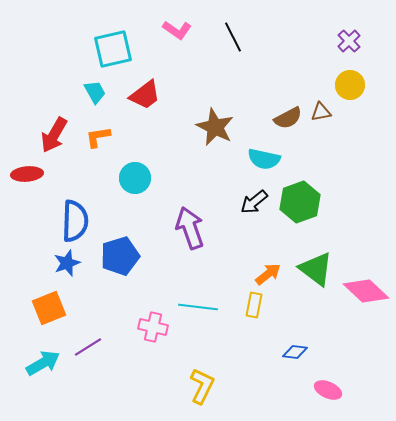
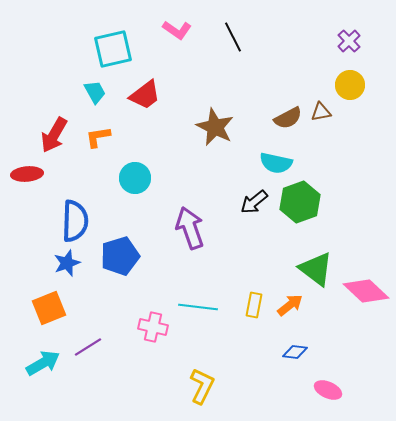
cyan semicircle: moved 12 px right, 4 px down
orange arrow: moved 22 px right, 31 px down
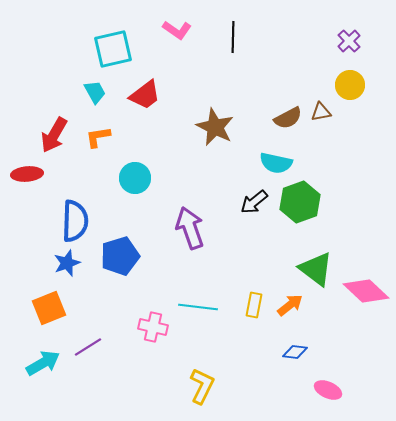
black line: rotated 28 degrees clockwise
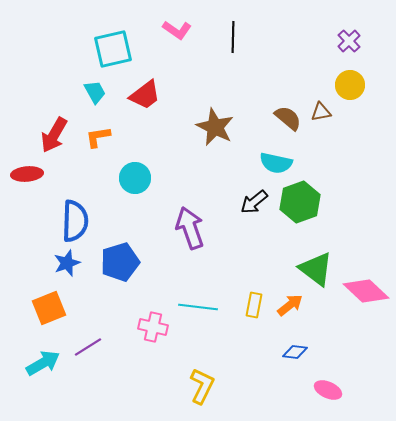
brown semicircle: rotated 112 degrees counterclockwise
blue pentagon: moved 6 px down
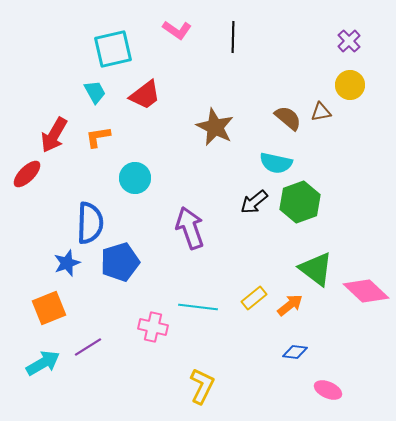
red ellipse: rotated 40 degrees counterclockwise
blue semicircle: moved 15 px right, 2 px down
yellow rectangle: moved 7 px up; rotated 40 degrees clockwise
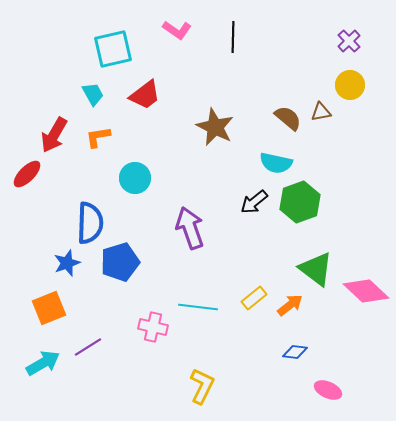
cyan trapezoid: moved 2 px left, 2 px down
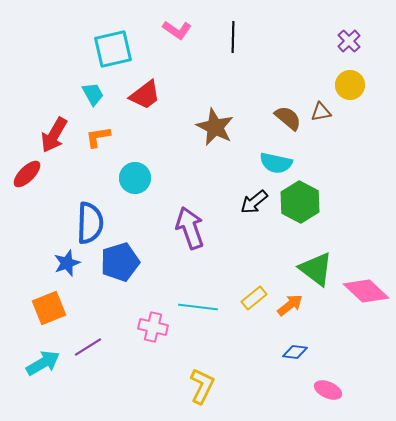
green hexagon: rotated 12 degrees counterclockwise
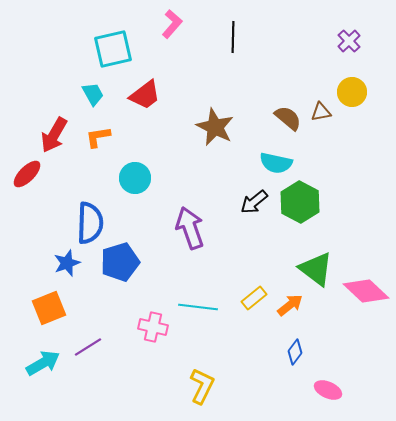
pink L-shape: moved 5 px left, 6 px up; rotated 84 degrees counterclockwise
yellow circle: moved 2 px right, 7 px down
blue diamond: rotated 60 degrees counterclockwise
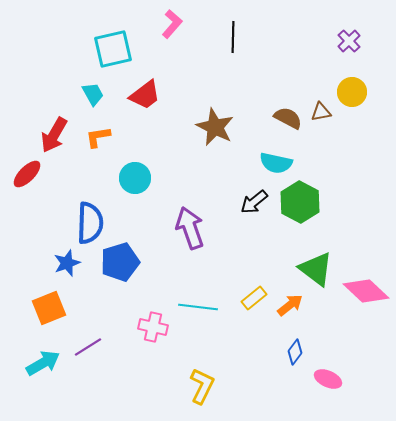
brown semicircle: rotated 12 degrees counterclockwise
pink ellipse: moved 11 px up
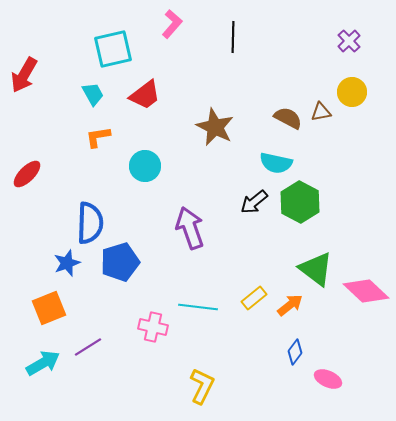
red arrow: moved 30 px left, 60 px up
cyan circle: moved 10 px right, 12 px up
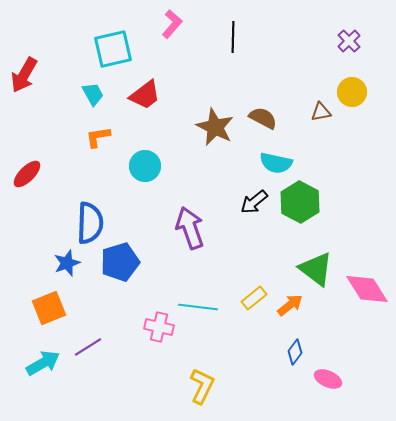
brown semicircle: moved 25 px left
pink diamond: moved 1 px right, 2 px up; rotated 15 degrees clockwise
pink cross: moved 6 px right
